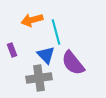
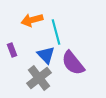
gray cross: rotated 30 degrees counterclockwise
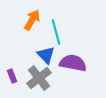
orange arrow: rotated 135 degrees clockwise
purple rectangle: moved 26 px down
purple semicircle: rotated 140 degrees clockwise
